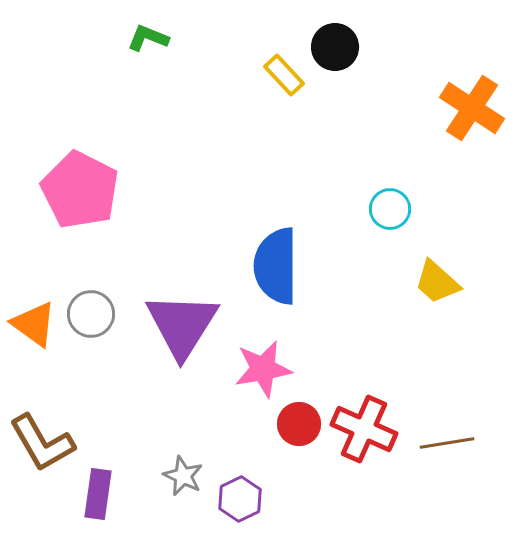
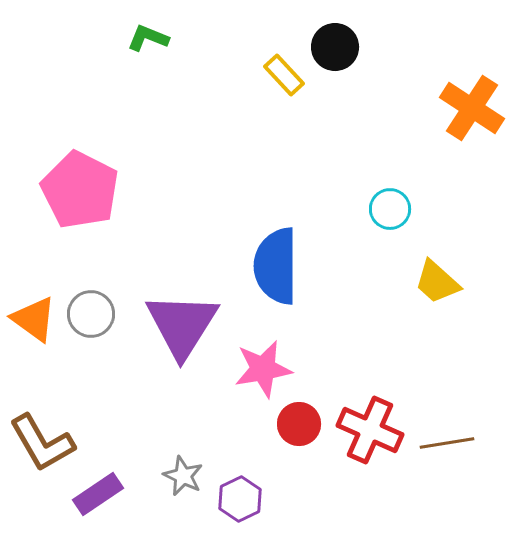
orange triangle: moved 5 px up
red cross: moved 6 px right, 1 px down
purple rectangle: rotated 48 degrees clockwise
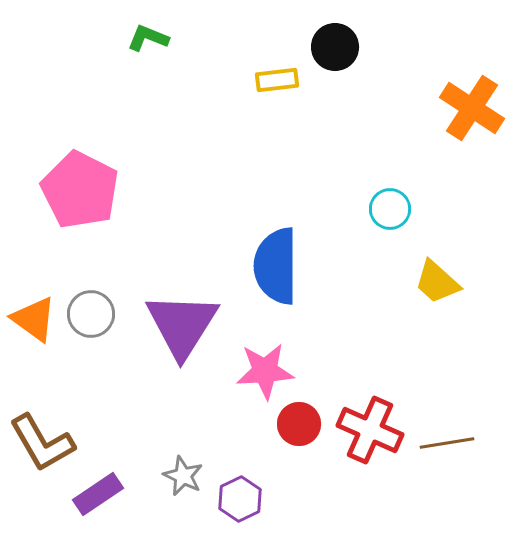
yellow rectangle: moved 7 px left, 5 px down; rotated 54 degrees counterclockwise
pink star: moved 2 px right, 2 px down; rotated 6 degrees clockwise
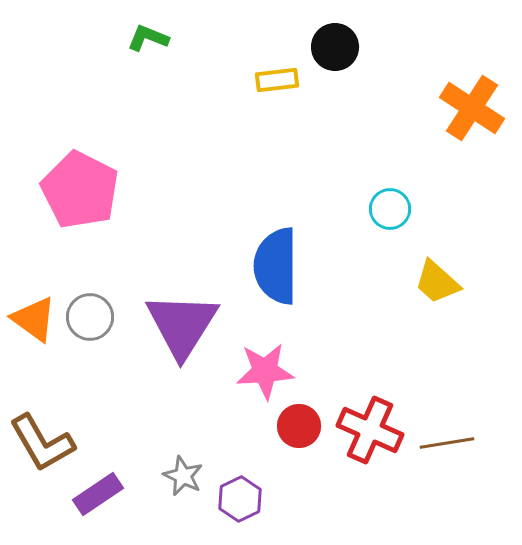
gray circle: moved 1 px left, 3 px down
red circle: moved 2 px down
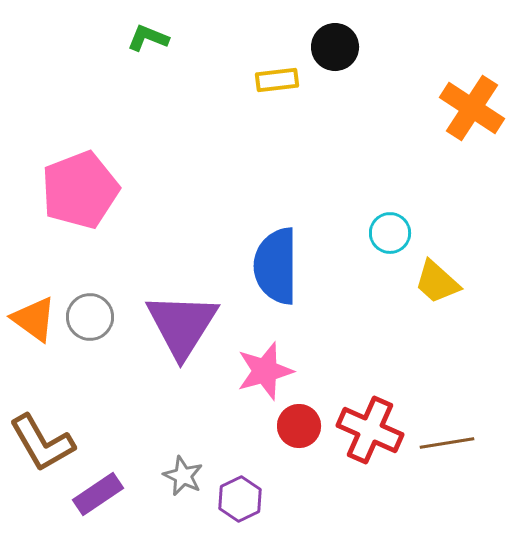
pink pentagon: rotated 24 degrees clockwise
cyan circle: moved 24 px down
pink star: rotated 12 degrees counterclockwise
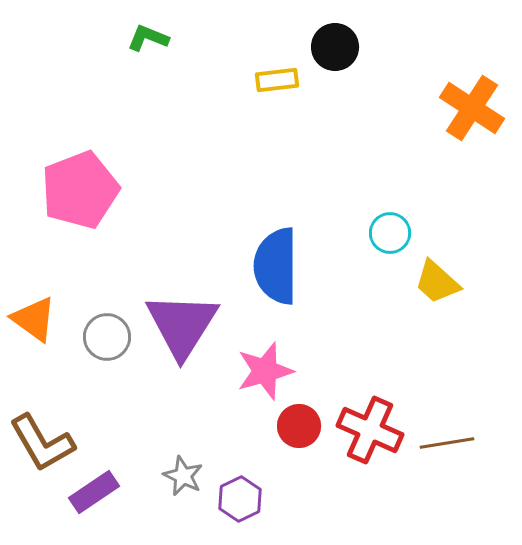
gray circle: moved 17 px right, 20 px down
purple rectangle: moved 4 px left, 2 px up
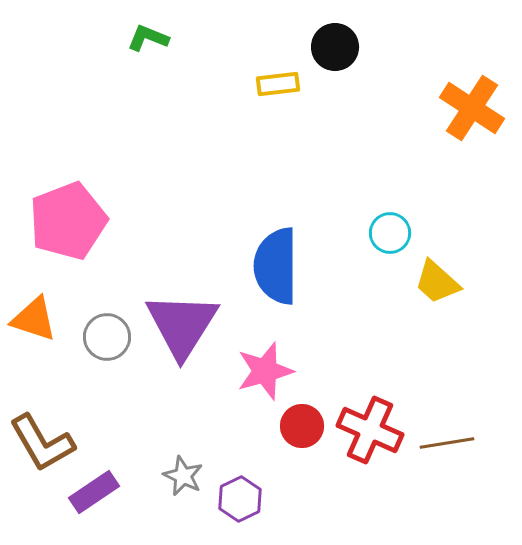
yellow rectangle: moved 1 px right, 4 px down
pink pentagon: moved 12 px left, 31 px down
orange triangle: rotated 18 degrees counterclockwise
red circle: moved 3 px right
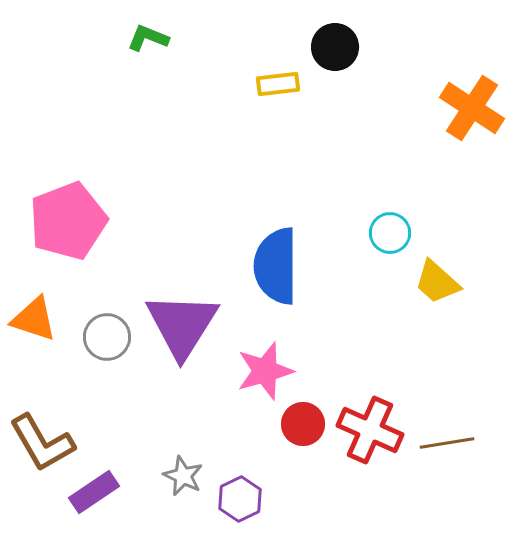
red circle: moved 1 px right, 2 px up
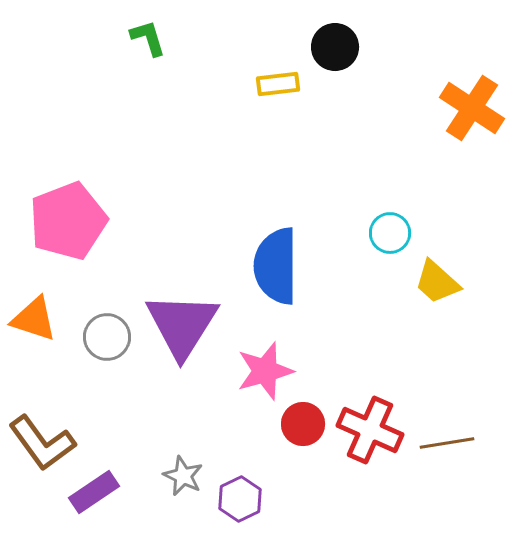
green L-shape: rotated 51 degrees clockwise
brown L-shape: rotated 6 degrees counterclockwise
